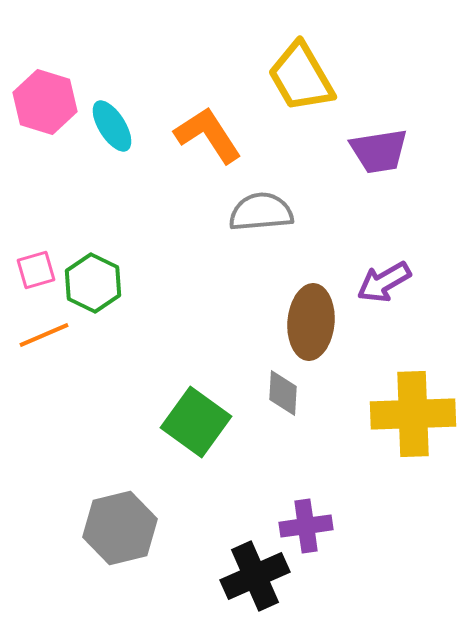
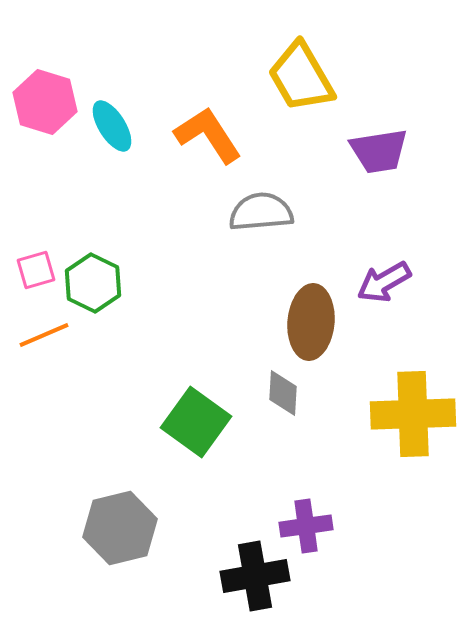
black cross: rotated 14 degrees clockwise
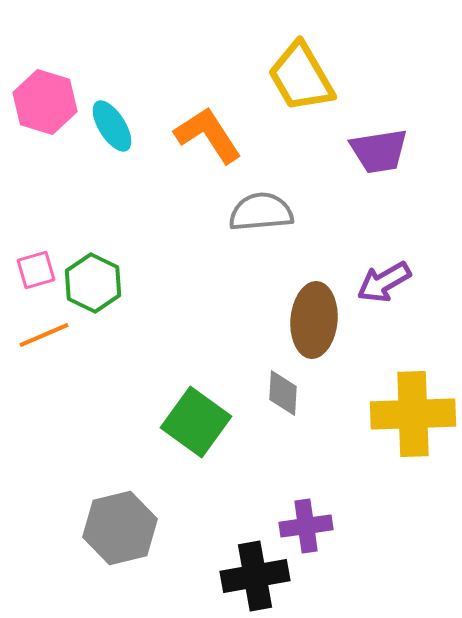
brown ellipse: moved 3 px right, 2 px up
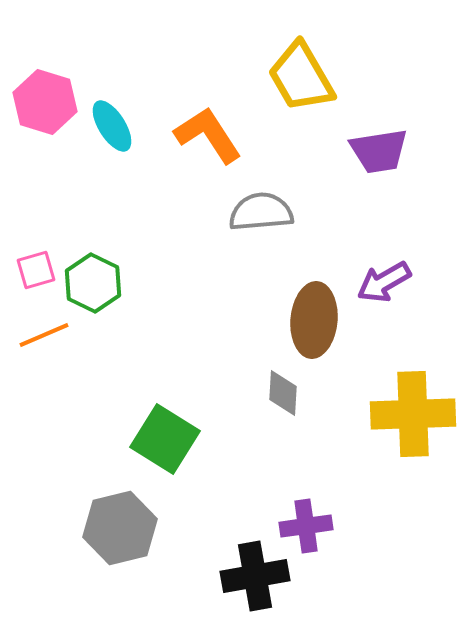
green square: moved 31 px left, 17 px down; rotated 4 degrees counterclockwise
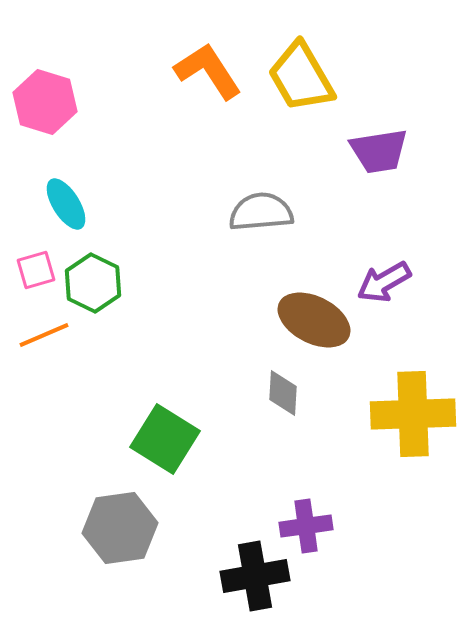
cyan ellipse: moved 46 px left, 78 px down
orange L-shape: moved 64 px up
brown ellipse: rotated 68 degrees counterclockwise
gray hexagon: rotated 6 degrees clockwise
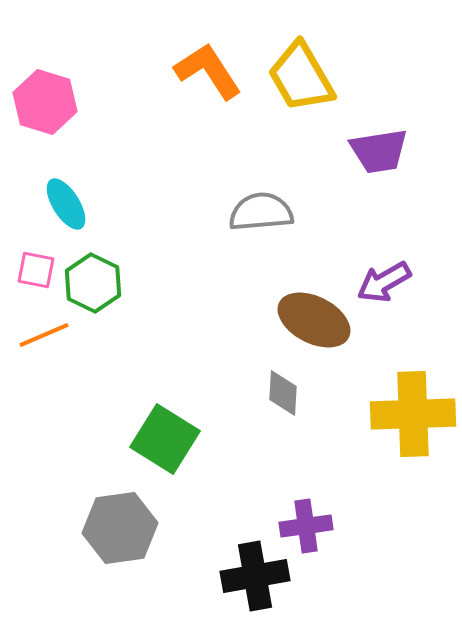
pink square: rotated 27 degrees clockwise
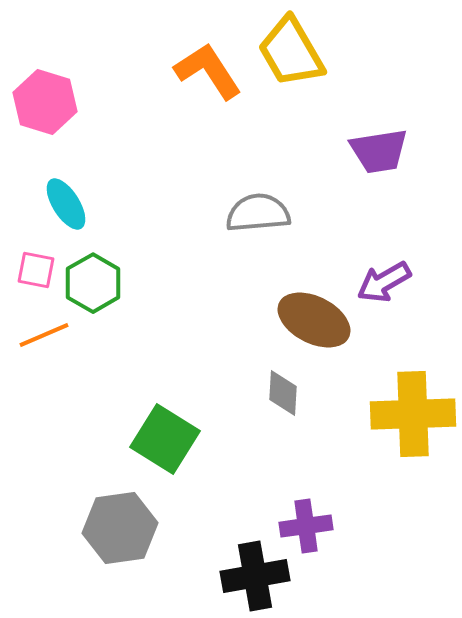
yellow trapezoid: moved 10 px left, 25 px up
gray semicircle: moved 3 px left, 1 px down
green hexagon: rotated 4 degrees clockwise
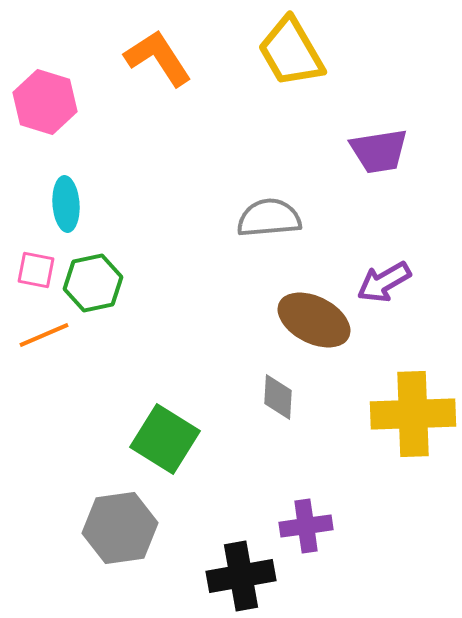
orange L-shape: moved 50 px left, 13 px up
cyan ellipse: rotated 28 degrees clockwise
gray semicircle: moved 11 px right, 5 px down
green hexagon: rotated 18 degrees clockwise
gray diamond: moved 5 px left, 4 px down
black cross: moved 14 px left
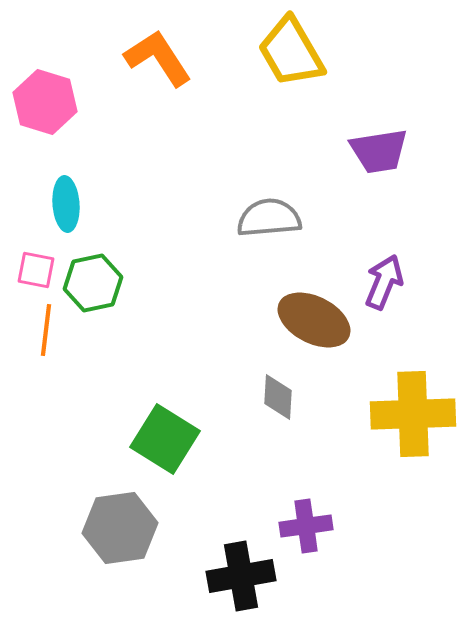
purple arrow: rotated 142 degrees clockwise
orange line: moved 2 px right, 5 px up; rotated 60 degrees counterclockwise
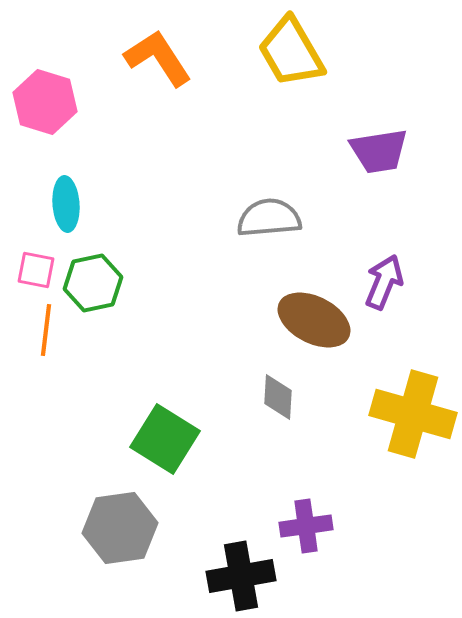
yellow cross: rotated 18 degrees clockwise
